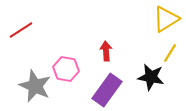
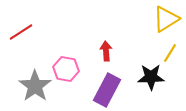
red line: moved 2 px down
black star: rotated 12 degrees counterclockwise
gray star: rotated 12 degrees clockwise
purple rectangle: rotated 8 degrees counterclockwise
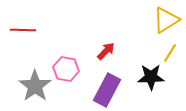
yellow triangle: moved 1 px down
red line: moved 2 px right, 2 px up; rotated 35 degrees clockwise
red arrow: rotated 48 degrees clockwise
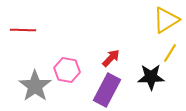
red arrow: moved 5 px right, 7 px down
pink hexagon: moved 1 px right, 1 px down
